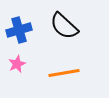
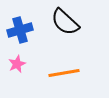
black semicircle: moved 1 px right, 4 px up
blue cross: moved 1 px right
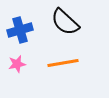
pink star: rotated 12 degrees clockwise
orange line: moved 1 px left, 10 px up
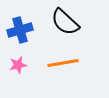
pink star: moved 1 px right, 1 px down
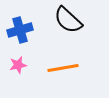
black semicircle: moved 3 px right, 2 px up
orange line: moved 5 px down
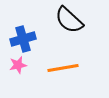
black semicircle: moved 1 px right
blue cross: moved 3 px right, 9 px down
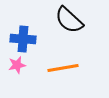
blue cross: rotated 20 degrees clockwise
pink star: moved 1 px left
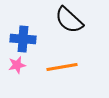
orange line: moved 1 px left, 1 px up
